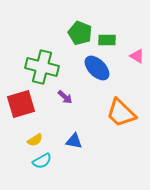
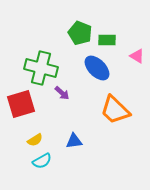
green cross: moved 1 px left, 1 px down
purple arrow: moved 3 px left, 4 px up
orange trapezoid: moved 6 px left, 3 px up
blue triangle: rotated 18 degrees counterclockwise
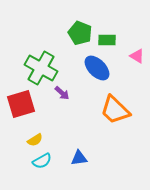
green cross: rotated 16 degrees clockwise
blue triangle: moved 5 px right, 17 px down
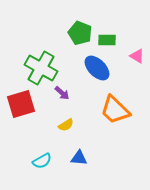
yellow semicircle: moved 31 px right, 15 px up
blue triangle: rotated 12 degrees clockwise
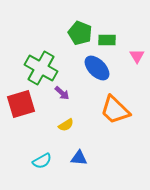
pink triangle: rotated 28 degrees clockwise
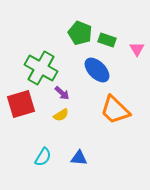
green rectangle: rotated 18 degrees clockwise
pink triangle: moved 7 px up
blue ellipse: moved 2 px down
yellow semicircle: moved 5 px left, 10 px up
cyan semicircle: moved 1 px right, 4 px up; rotated 30 degrees counterclockwise
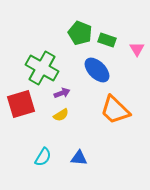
green cross: moved 1 px right
purple arrow: rotated 63 degrees counterclockwise
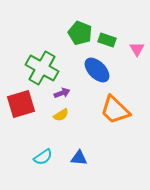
cyan semicircle: rotated 24 degrees clockwise
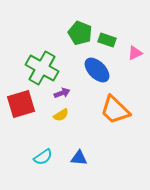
pink triangle: moved 2 px left, 4 px down; rotated 35 degrees clockwise
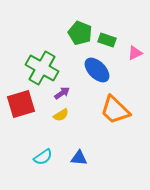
purple arrow: rotated 14 degrees counterclockwise
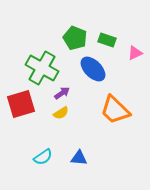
green pentagon: moved 5 px left, 5 px down
blue ellipse: moved 4 px left, 1 px up
yellow semicircle: moved 2 px up
